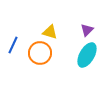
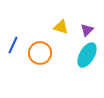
yellow triangle: moved 11 px right, 5 px up
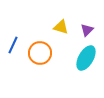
cyan ellipse: moved 1 px left, 3 px down
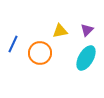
yellow triangle: moved 1 px left, 4 px down; rotated 28 degrees counterclockwise
blue line: moved 1 px up
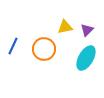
yellow triangle: moved 5 px right, 4 px up
blue line: moved 2 px down
orange circle: moved 4 px right, 4 px up
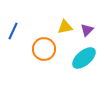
blue line: moved 15 px up
cyan ellipse: moved 2 px left; rotated 20 degrees clockwise
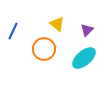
yellow triangle: moved 8 px left, 3 px up; rotated 49 degrees clockwise
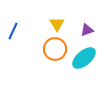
yellow triangle: rotated 21 degrees clockwise
purple triangle: rotated 24 degrees clockwise
orange circle: moved 11 px right
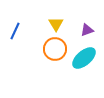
yellow triangle: moved 1 px left
blue line: moved 2 px right
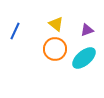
yellow triangle: rotated 21 degrees counterclockwise
